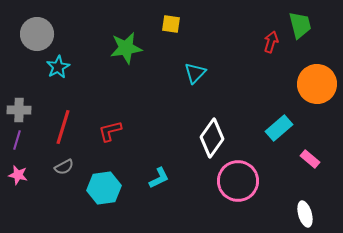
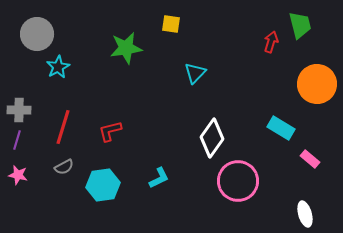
cyan rectangle: moved 2 px right; rotated 72 degrees clockwise
cyan hexagon: moved 1 px left, 3 px up
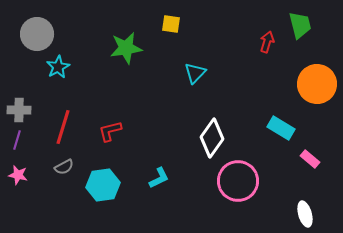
red arrow: moved 4 px left
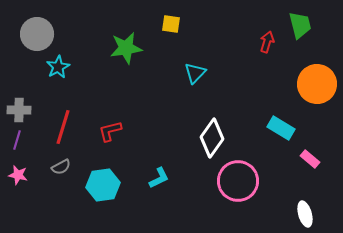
gray semicircle: moved 3 px left
